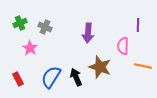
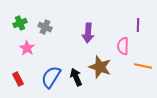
pink star: moved 3 px left
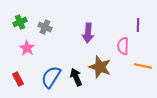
green cross: moved 1 px up
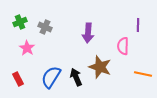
orange line: moved 8 px down
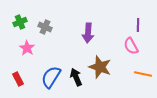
pink semicircle: moved 8 px right; rotated 30 degrees counterclockwise
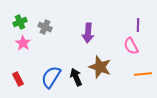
pink star: moved 4 px left, 5 px up
orange line: rotated 18 degrees counterclockwise
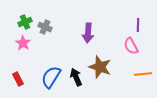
green cross: moved 5 px right
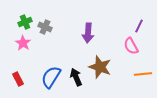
purple line: moved 1 px right, 1 px down; rotated 24 degrees clockwise
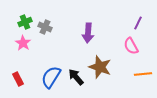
purple line: moved 1 px left, 3 px up
black arrow: rotated 18 degrees counterclockwise
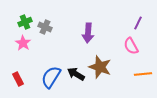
black arrow: moved 3 px up; rotated 18 degrees counterclockwise
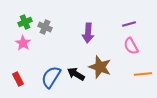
purple line: moved 9 px left, 1 px down; rotated 48 degrees clockwise
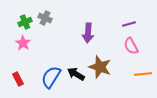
gray cross: moved 9 px up
